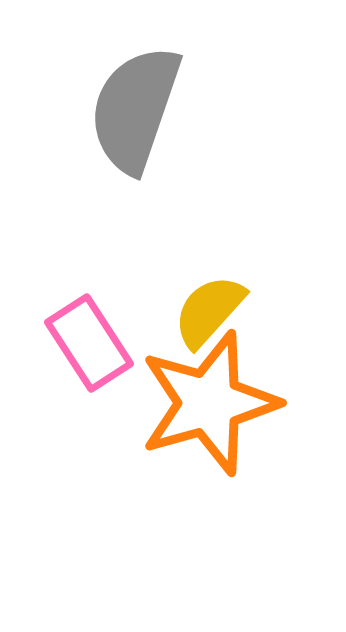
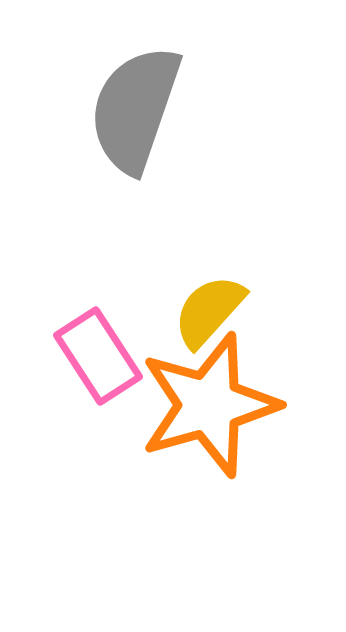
pink rectangle: moved 9 px right, 13 px down
orange star: moved 2 px down
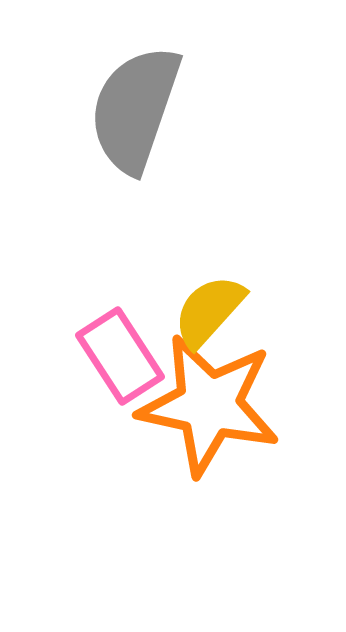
pink rectangle: moved 22 px right
orange star: rotated 28 degrees clockwise
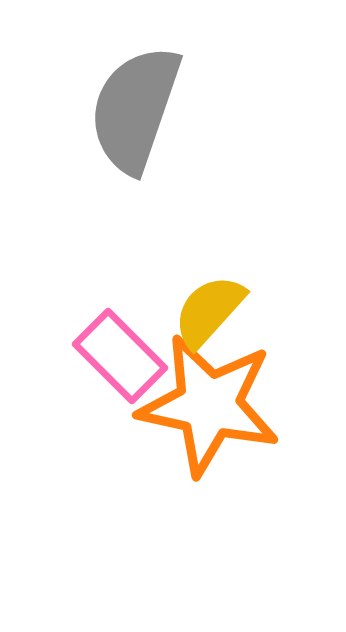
pink rectangle: rotated 12 degrees counterclockwise
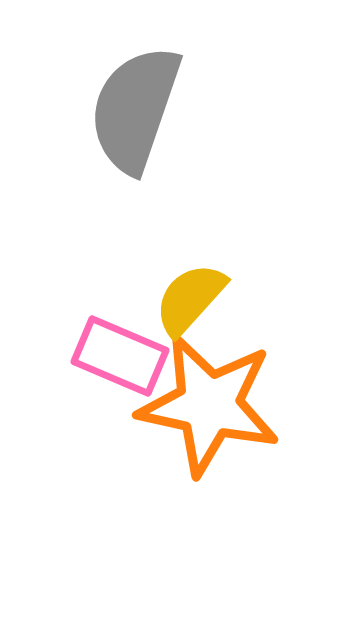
yellow semicircle: moved 19 px left, 12 px up
pink rectangle: rotated 22 degrees counterclockwise
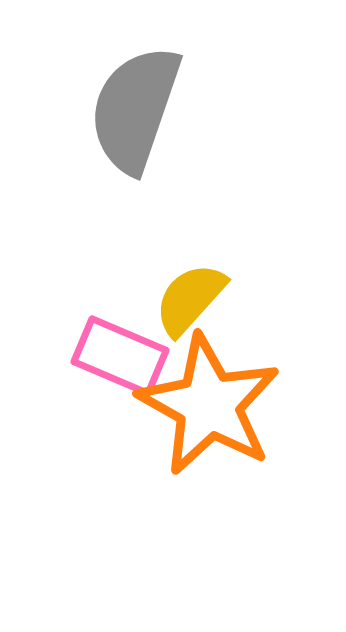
orange star: rotated 17 degrees clockwise
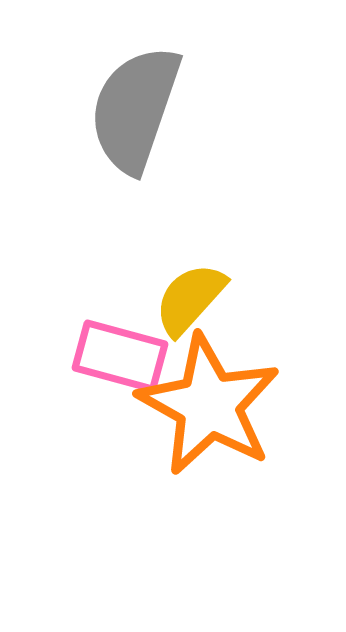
pink rectangle: rotated 8 degrees counterclockwise
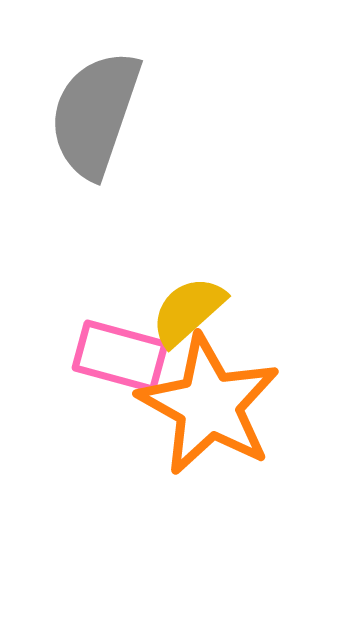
gray semicircle: moved 40 px left, 5 px down
yellow semicircle: moved 2 px left, 12 px down; rotated 6 degrees clockwise
